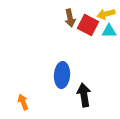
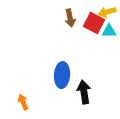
yellow arrow: moved 1 px right, 2 px up
red square: moved 6 px right, 2 px up
black arrow: moved 3 px up
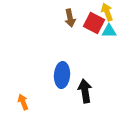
yellow arrow: rotated 84 degrees clockwise
black arrow: moved 1 px right, 1 px up
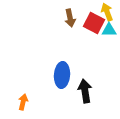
cyan triangle: moved 1 px up
orange arrow: rotated 35 degrees clockwise
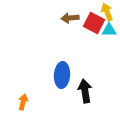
brown arrow: rotated 96 degrees clockwise
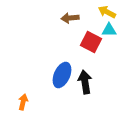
yellow arrow: rotated 42 degrees counterclockwise
red square: moved 3 px left, 19 px down
blue ellipse: rotated 20 degrees clockwise
black arrow: moved 9 px up
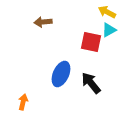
brown arrow: moved 27 px left, 4 px down
cyan triangle: rotated 28 degrees counterclockwise
red square: rotated 15 degrees counterclockwise
blue ellipse: moved 1 px left, 1 px up
black arrow: moved 6 px right, 1 px down; rotated 30 degrees counterclockwise
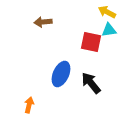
cyan triangle: rotated 21 degrees clockwise
orange arrow: moved 6 px right, 3 px down
